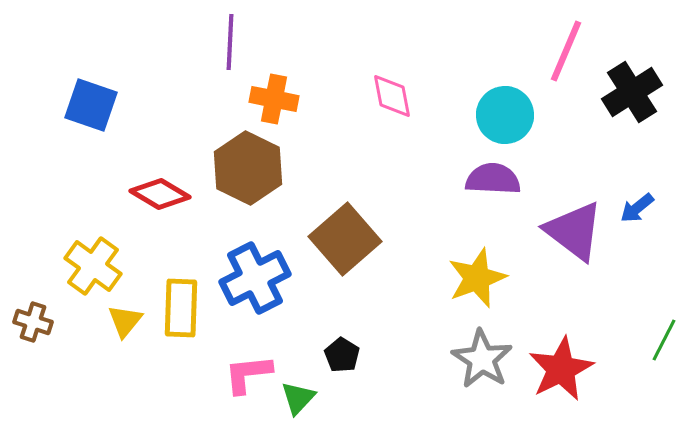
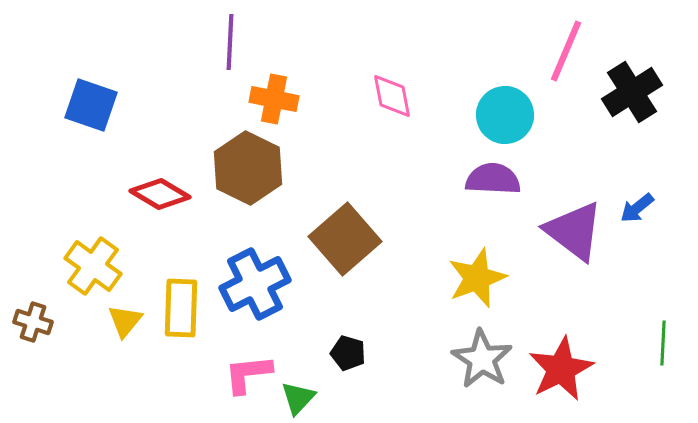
blue cross: moved 6 px down
green line: moved 1 px left, 3 px down; rotated 24 degrees counterclockwise
black pentagon: moved 6 px right, 2 px up; rotated 16 degrees counterclockwise
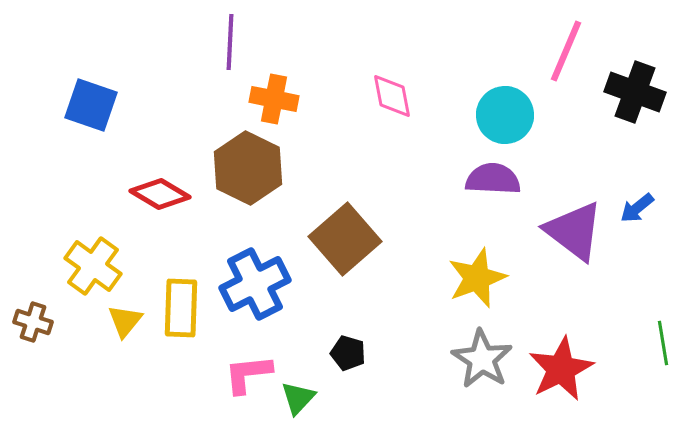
black cross: moved 3 px right; rotated 38 degrees counterclockwise
green line: rotated 12 degrees counterclockwise
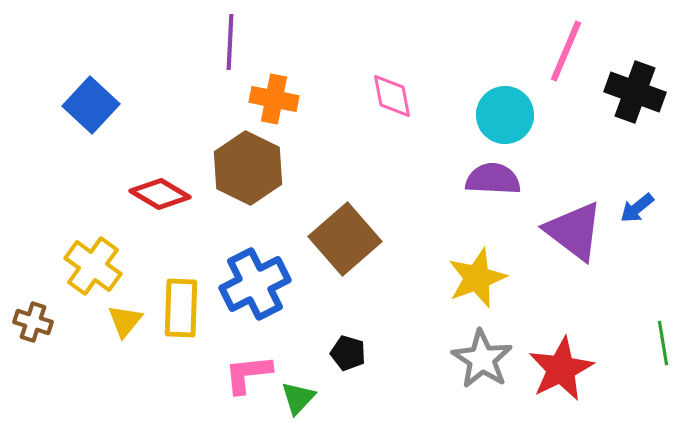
blue square: rotated 24 degrees clockwise
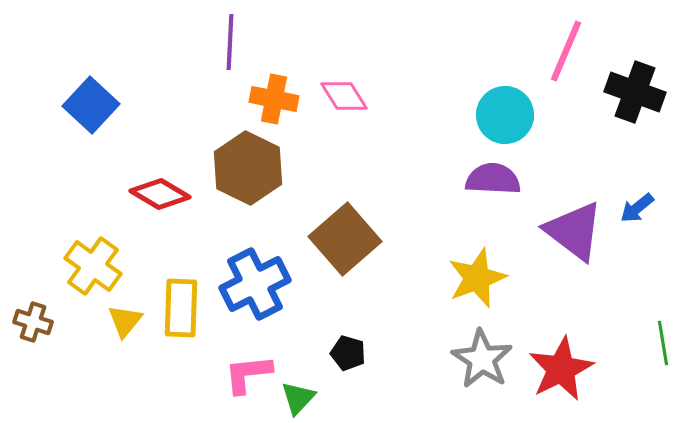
pink diamond: moved 48 px left; rotated 21 degrees counterclockwise
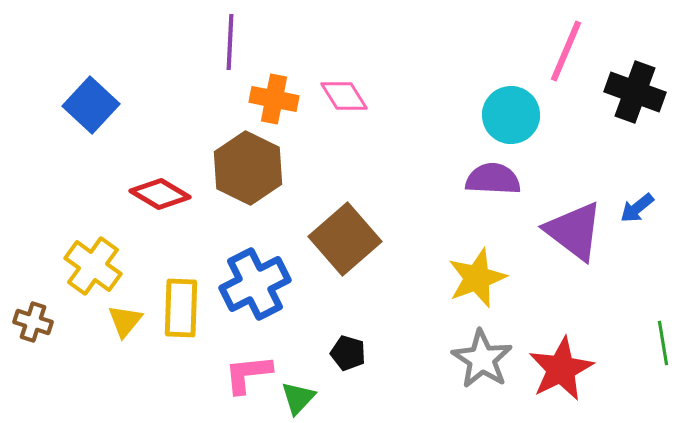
cyan circle: moved 6 px right
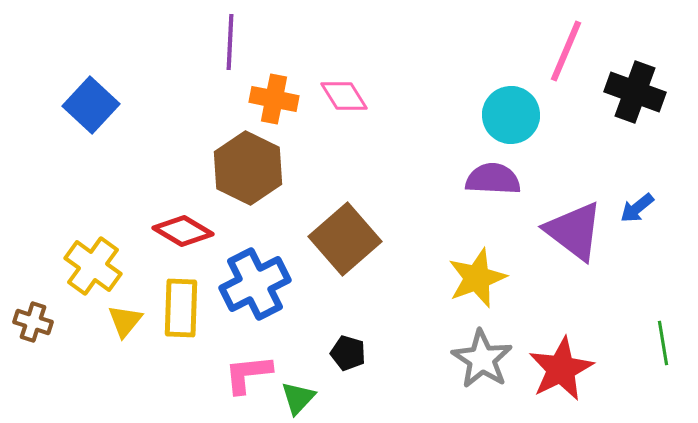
red diamond: moved 23 px right, 37 px down
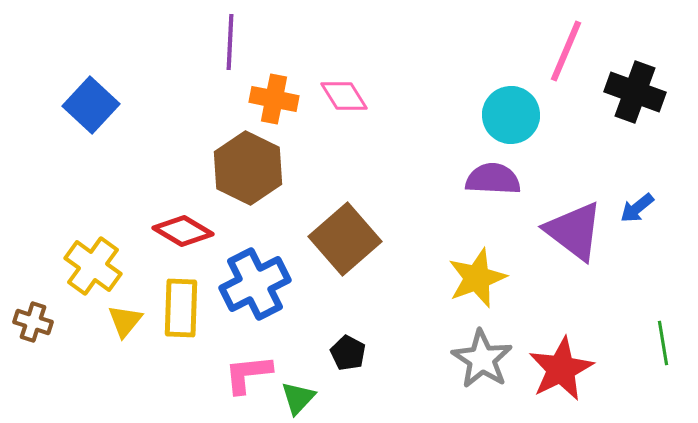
black pentagon: rotated 12 degrees clockwise
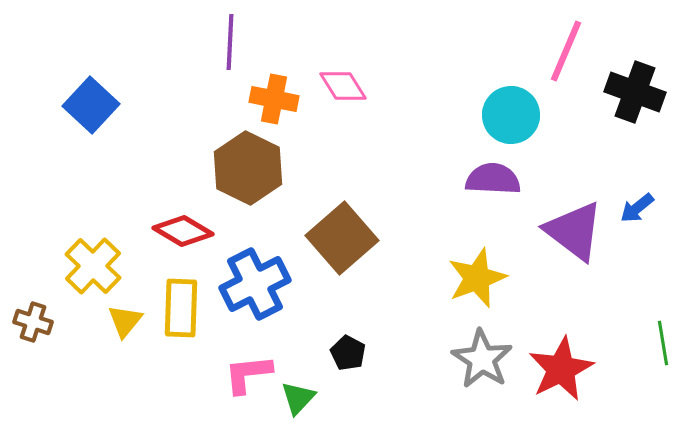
pink diamond: moved 1 px left, 10 px up
brown square: moved 3 px left, 1 px up
yellow cross: rotated 8 degrees clockwise
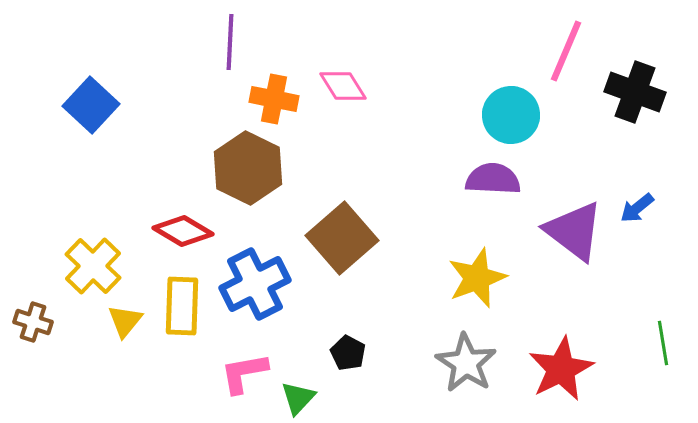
yellow rectangle: moved 1 px right, 2 px up
gray star: moved 16 px left, 4 px down
pink L-shape: moved 4 px left, 1 px up; rotated 4 degrees counterclockwise
